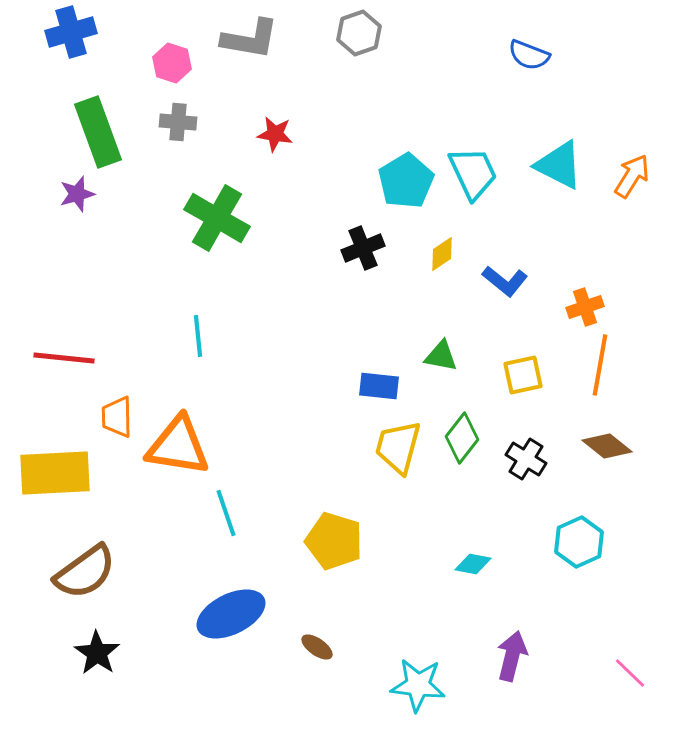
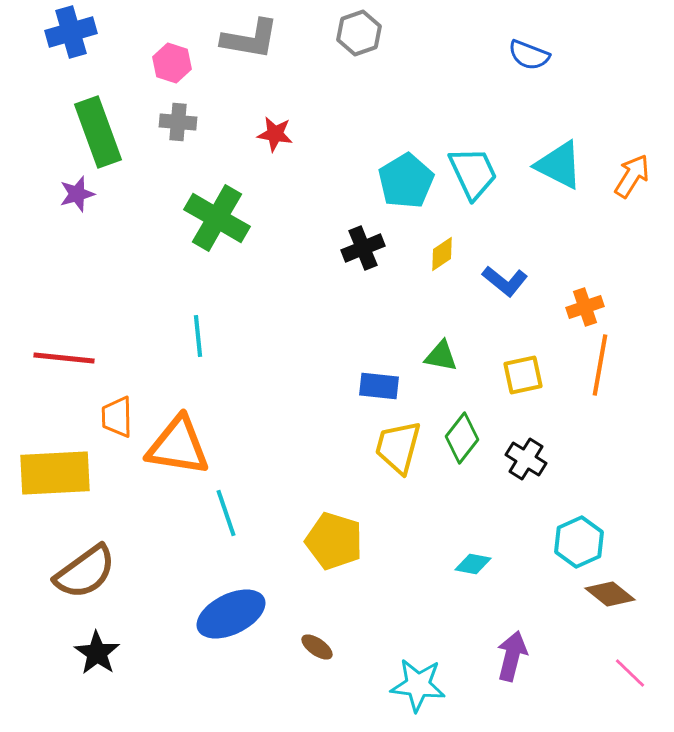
brown diamond at (607, 446): moved 3 px right, 148 px down
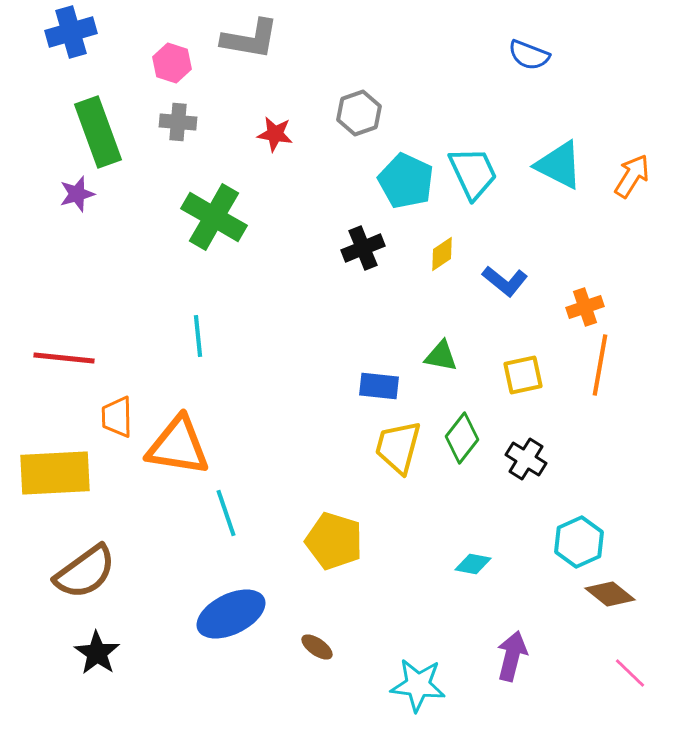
gray hexagon at (359, 33): moved 80 px down
cyan pentagon at (406, 181): rotated 16 degrees counterclockwise
green cross at (217, 218): moved 3 px left, 1 px up
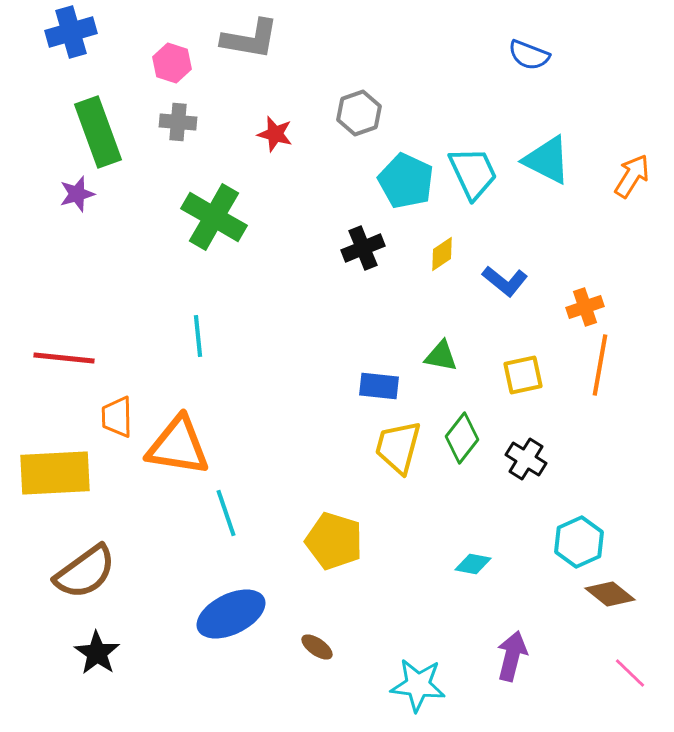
red star at (275, 134): rotated 6 degrees clockwise
cyan triangle at (559, 165): moved 12 px left, 5 px up
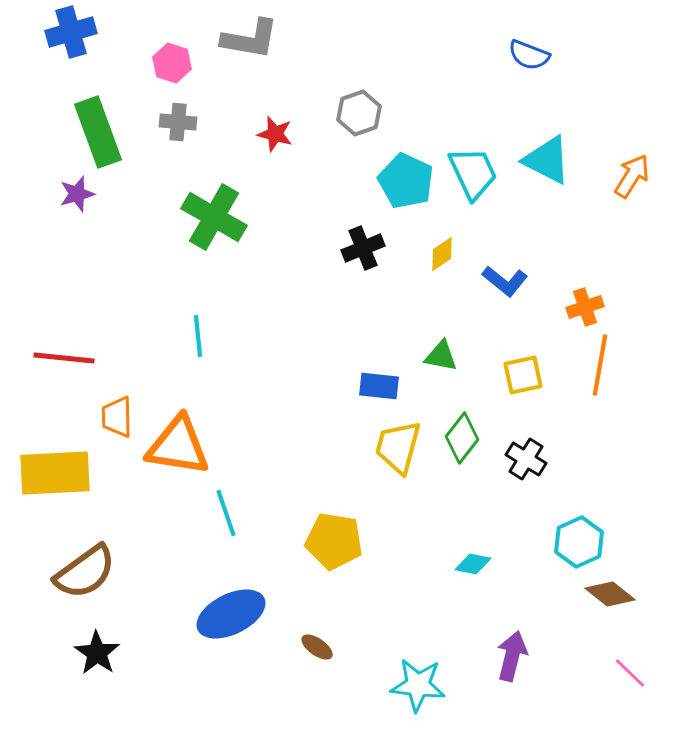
yellow pentagon at (334, 541): rotated 8 degrees counterclockwise
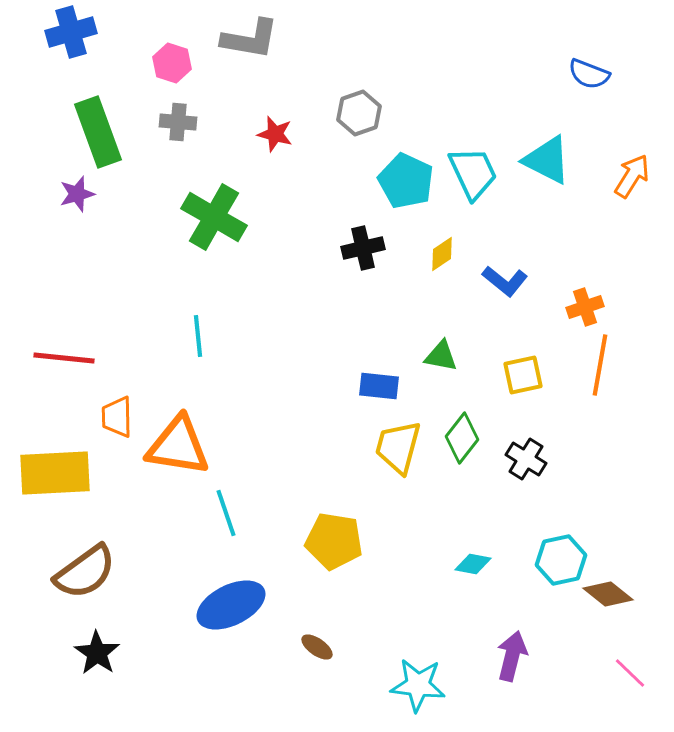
blue semicircle at (529, 55): moved 60 px right, 19 px down
black cross at (363, 248): rotated 9 degrees clockwise
cyan hexagon at (579, 542): moved 18 px left, 18 px down; rotated 12 degrees clockwise
brown diamond at (610, 594): moved 2 px left
blue ellipse at (231, 614): moved 9 px up
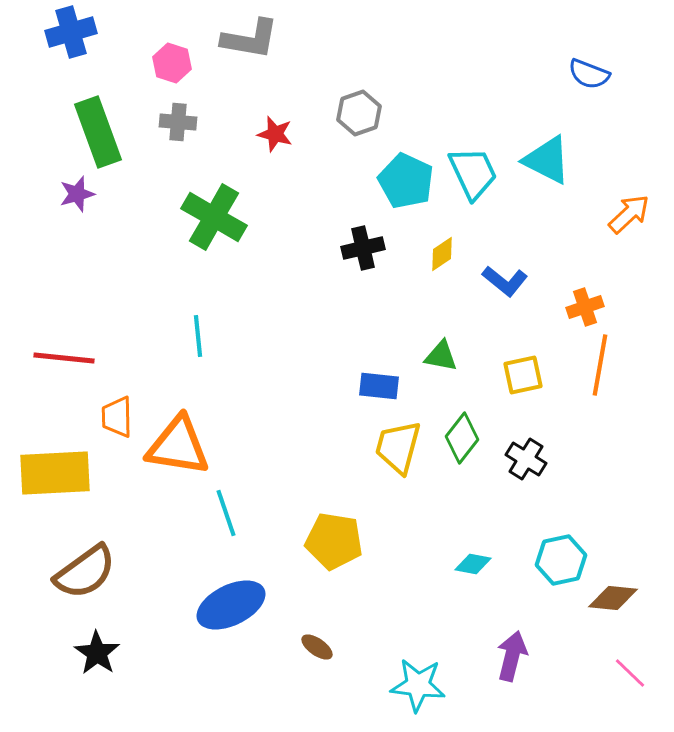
orange arrow at (632, 176): moved 3 px left, 38 px down; rotated 15 degrees clockwise
brown diamond at (608, 594): moved 5 px right, 4 px down; rotated 33 degrees counterclockwise
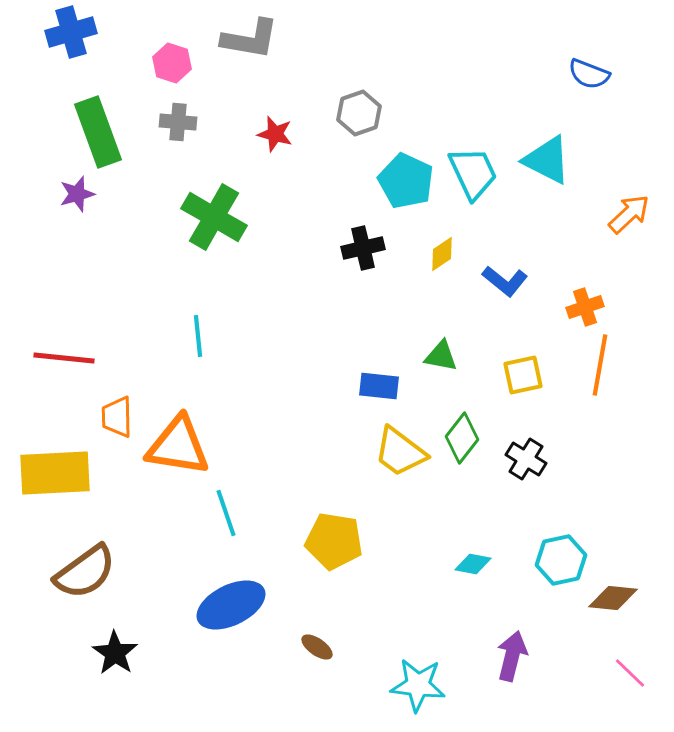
yellow trapezoid at (398, 447): moved 2 px right, 5 px down; rotated 68 degrees counterclockwise
black star at (97, 653): moved 18 px right
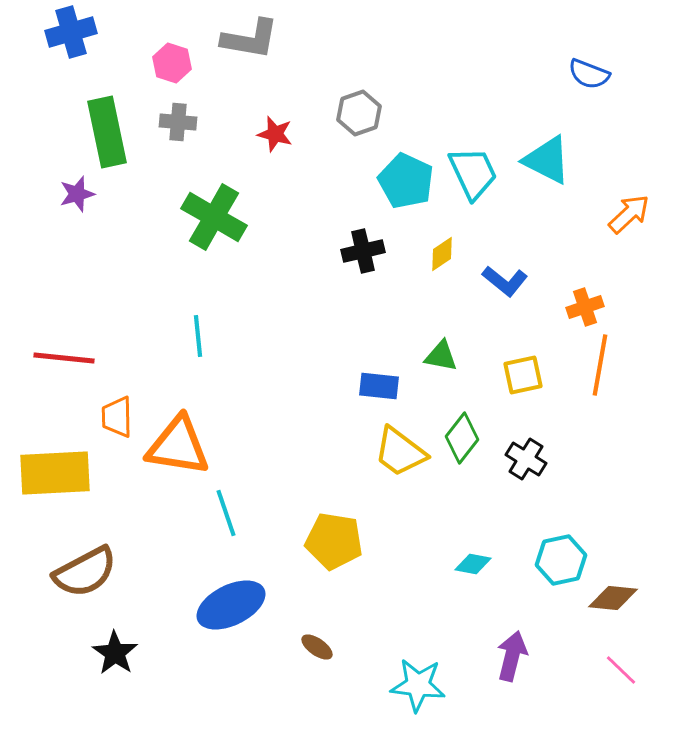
green rectangle at (98, 132): moved 9 px right; rotated 8 degrees clockwise
black cross at (363, 248): moved 3 px down
brown semicircle at (85, 572): rotated 8 degrees clockwise
pink line at (630, 673): moved 9 px left, 3 px up
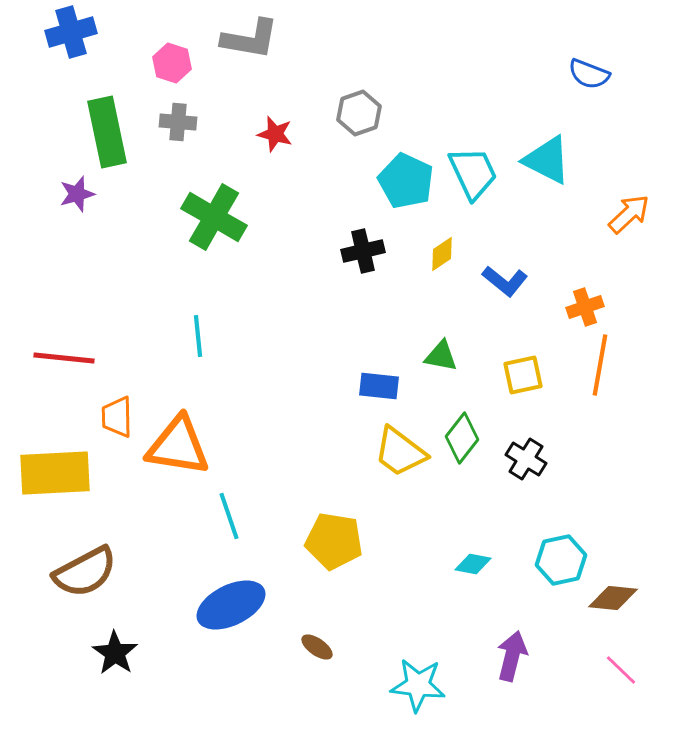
cyan line at (226, 513): moved 3 px right, 3 px down
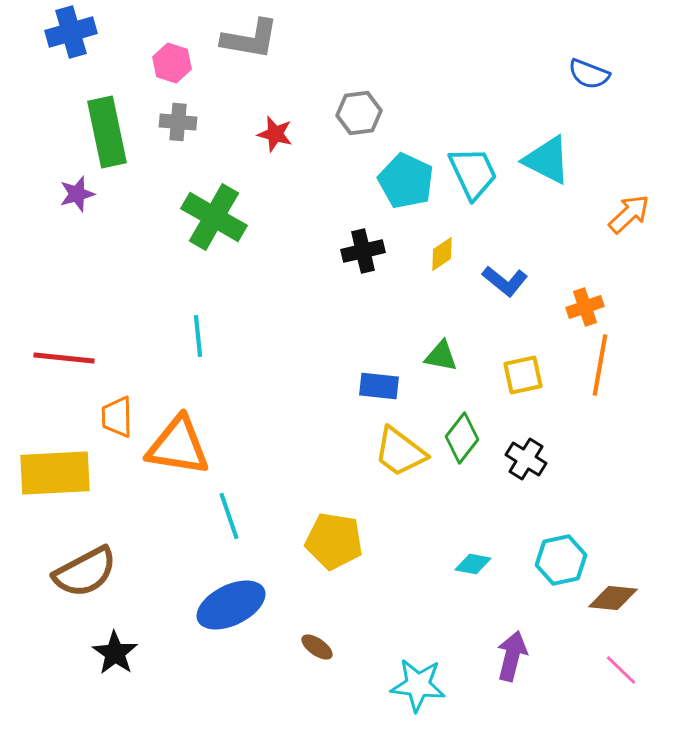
gray hexagon at (359, 113): rotated 12 degrees clockwise
